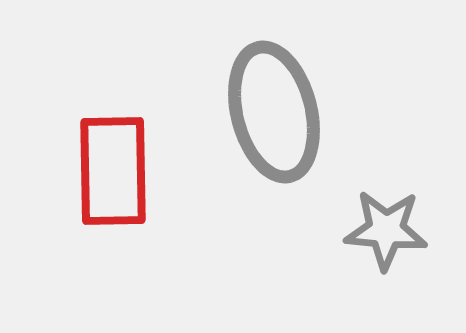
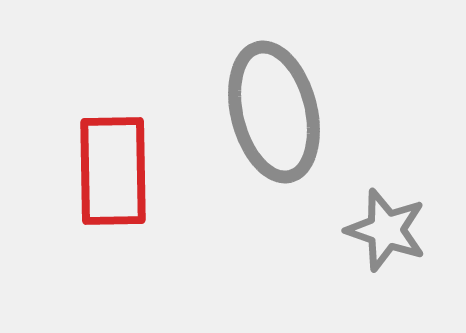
gray star: rotated 14 degrees clockwise
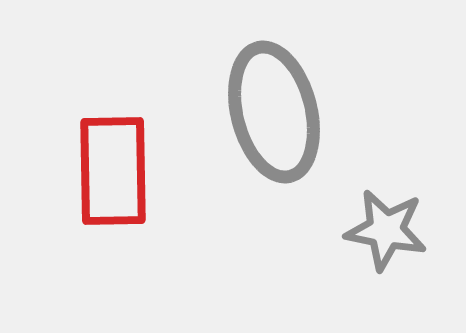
gray star: rotated 8 degrees counterclockwise
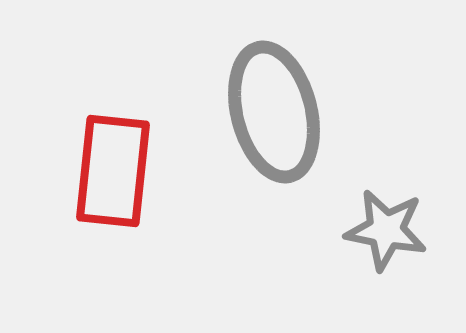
red rectangle: rotated 7 degrees clockwise
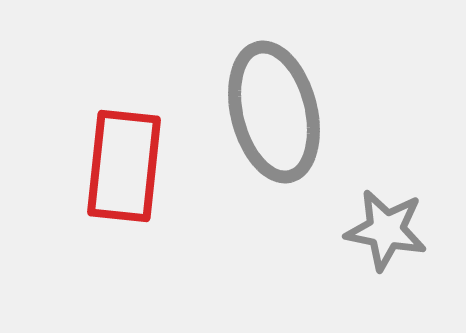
red rectangle: moved 11 px right, 5 px up
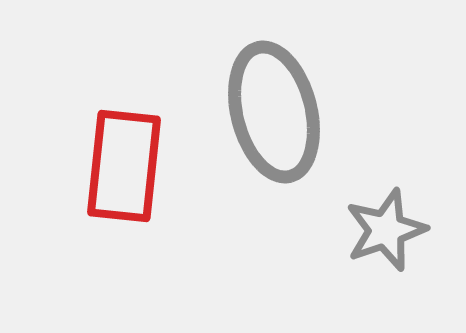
gray star: rotated 30 degrees counterclockwise
